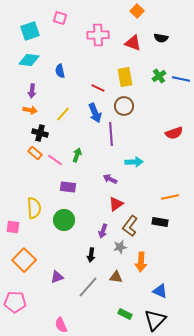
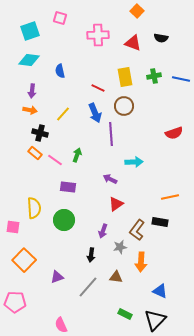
green cross at (159, 76): moved 5 px left; rotated 24 degrees clockwise
brown L-shape at (130, 226): moved 7 px right, 4 px down
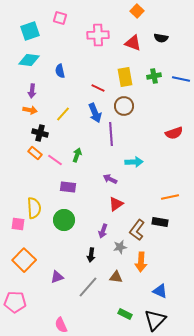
pink square at (13, 227): moved 5 px right, 3 px up
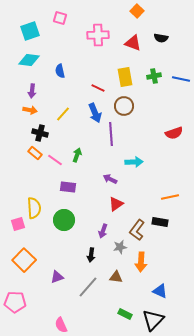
pink square at (18, 224): rotated 24 degrees counterclockwise
black triangle at (155, 320): moved 2 px left
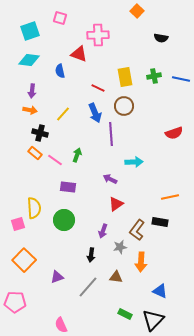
red triangle at (133, 43): moved 54 px left, 11 px down
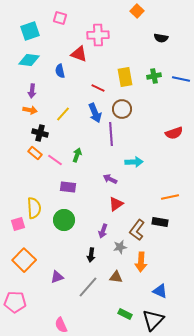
brown circle at (124, 106): moved 2 px left, 3 px down
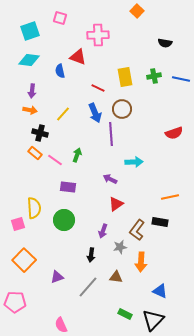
black semicircle at (161, 38): moved 4 px right, 5 px down
red triangle at (79, 54): moved 1 px left, 3 px down
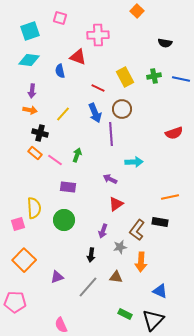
yellow rectangle at (125, 77): rotated 18 degrees counterclockwise
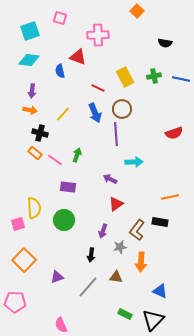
purple line at (111, 134): moved 5 px right
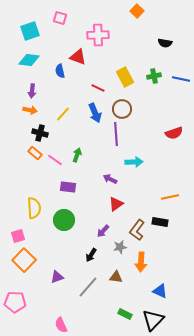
pink square at (18, 224): moved 12 px down
purple arrow at (103, 231): rotated 24 degrees clockwise
black arrow at (91, 255): rotated 24 degrees clockwise
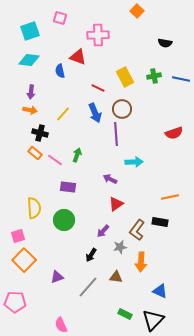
purple arrow at (32, 91): moved 1 px left, 1 px down
